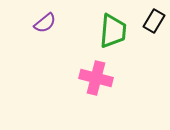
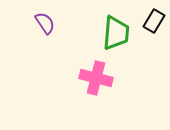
purple semicircle: rotated 85 degrees counterclockwise
green trapezoid: moved 3 px right, 2 px down
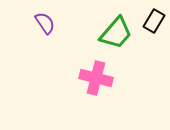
green trapezoid: rotated 36 degrees clockwise
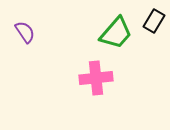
purple semicircle: moved 20 px left, 9 px down
pink cross: rotated 20 degrees counterclockwise
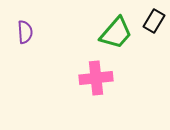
purple semicircle: rotated 30 degrees clockwise
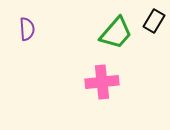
purple semicircle: moved 2 px right, 3 px up
pink cross: moved 6 px right, 4 px down
